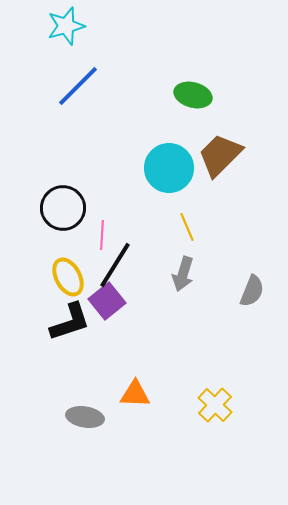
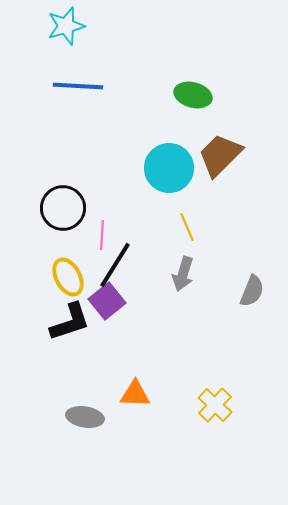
blue line: rotated 48 degrees clockwise
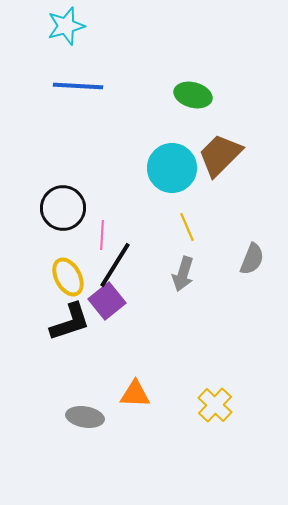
cyan circle: moved 3 px right
gray semicircle: moved 32 px up
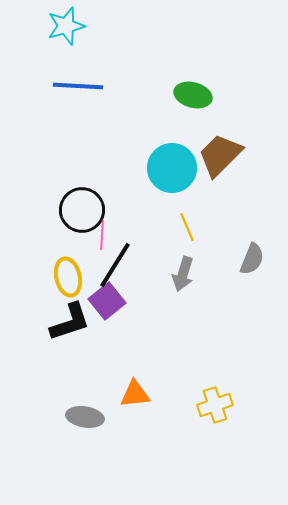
black circle: moved 19 px right, 2 px down
yellow ellipse: rotated 15 degrees clockwise
orange triangle: rotated 8 degrees counterclockwise
yellow cross: rotated 28 degrees clockwise
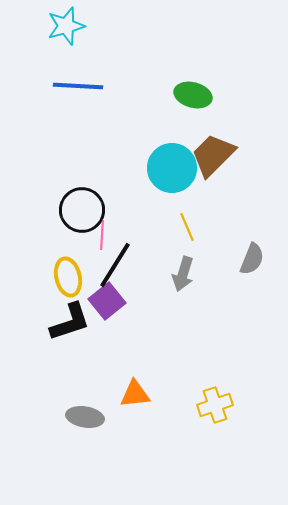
brown trapezoid: moved 7 px left
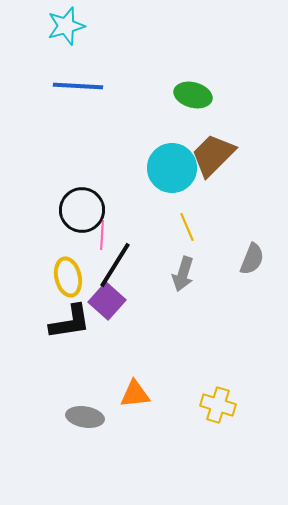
purple square: rotated 9 degrees counterclockwise
black L-shape: rotated 9 degrees clockwise
yellow cross: moved 3 px right; rotated 36 degrees clockwise
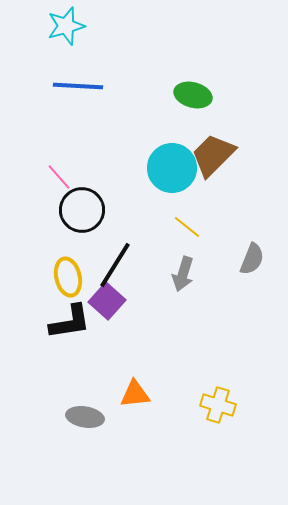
yellow line: rotated 28 degrees counterclockwise
pink line: moved 43 px left, 58 px up; rotated 44 degrees counterclockwise
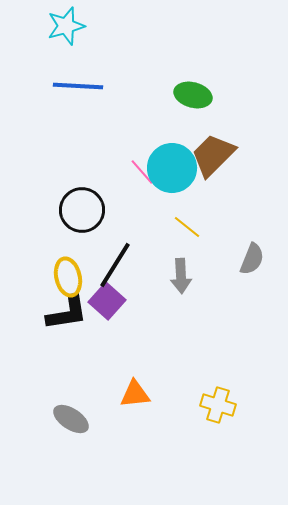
pink line: moved 83 px right, 5 px up
gray arrow: moved 2 px left, 2 px down; rotated 20 degrees counterclockwise
black L-shape: moved 3 px left, 9 px up
gray ellipse: moved 14 px left, 2 px down; rotated 24 degrees clockwise
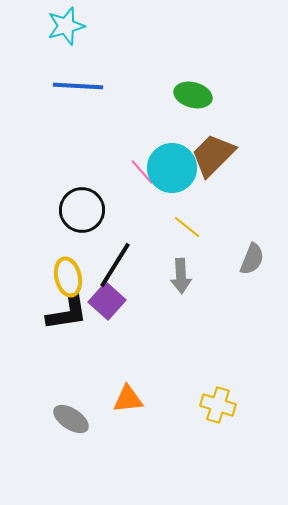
orange triangle: moved 7 px left, 5 px down
